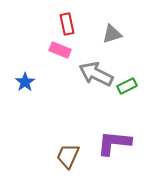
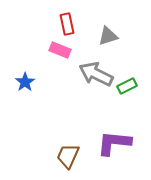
gray triangle: moved 4 px left, 2 px down
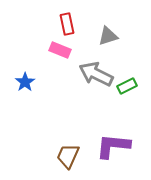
purple L-shape: moved 1 px left, 3 px down
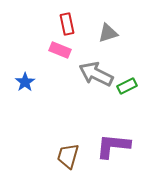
gray triangle: moved 3 px up
brown trapezoid: rotated 8 degrees counterclockwise
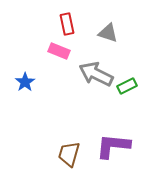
gray triangle: rotated 35 degrees clockwise
pink rectangle: moved 1 px left, 1 px down
brown trapezoid: moved 1 px right, 2 px up
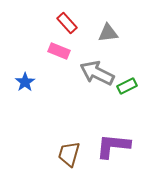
red rectangle: moved 1 px up; rotated 30 degrees counterclockwise
gray triangle: rotated 25 degrees counterclockwise
gray arrow: moved 1 px right, 1 px up
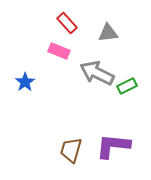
brown trapezoid: moved 2 px right, 4 px up
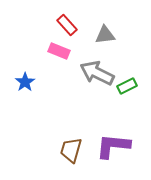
red rectangle: moved 2 px down
gray triangle: moved 3 px left, 2 px down
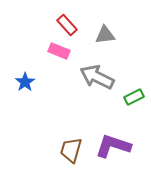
gray arrow: moved 4 px down
green rectangle: moved 7 px right, 11 px down
purple L-shape: rotated 12 degrees clockwise
